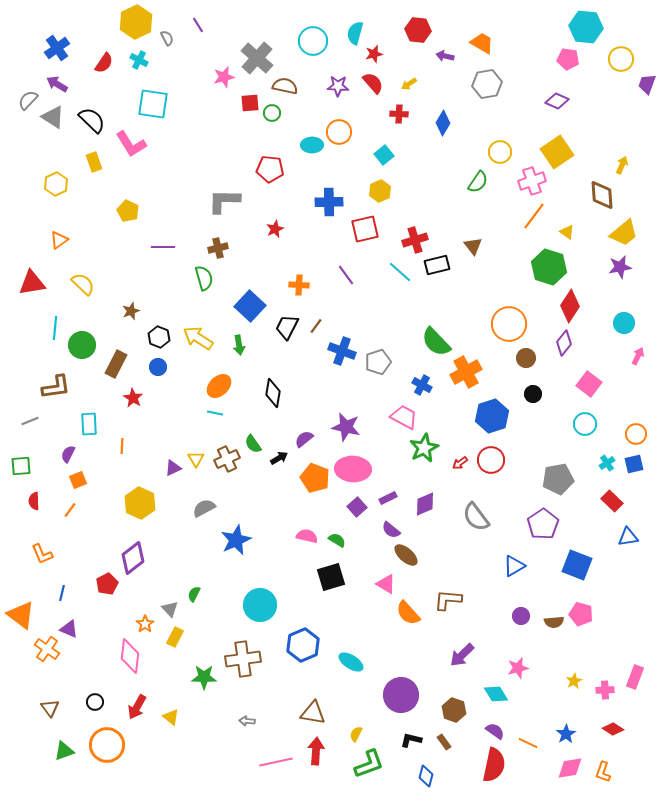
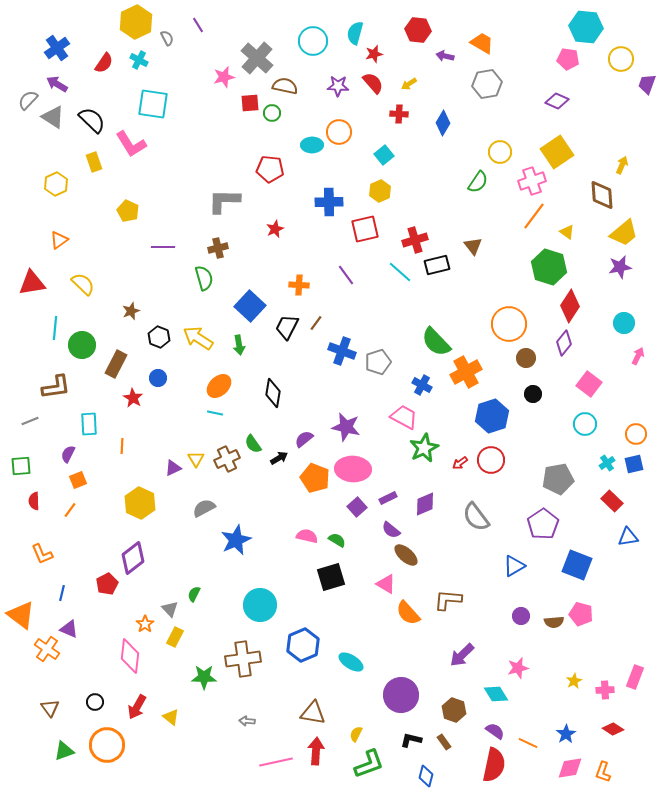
brown line at (316, 326): moved 3 px up
blue circle at (158, 367): moved 11 px down
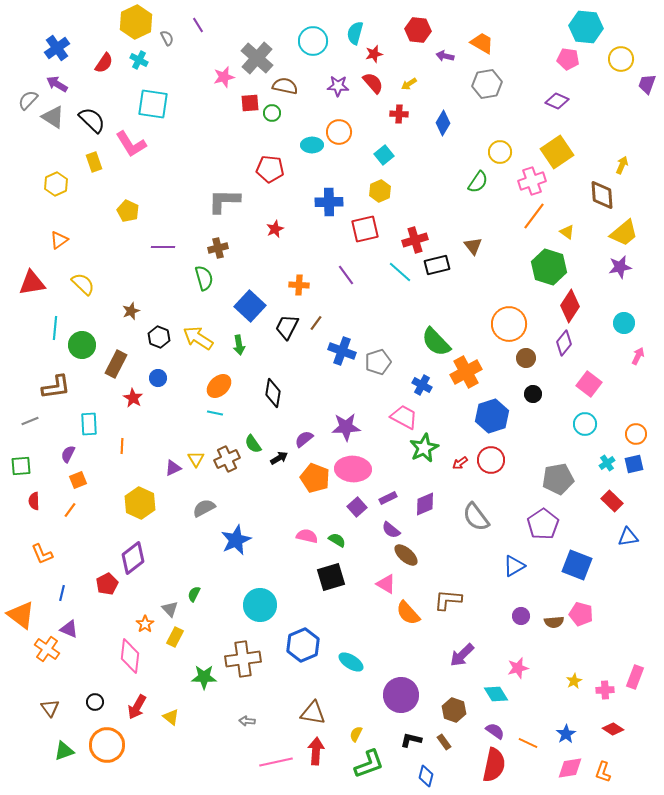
purple star at (346, 427): rotated 16 degrees counterclockwise
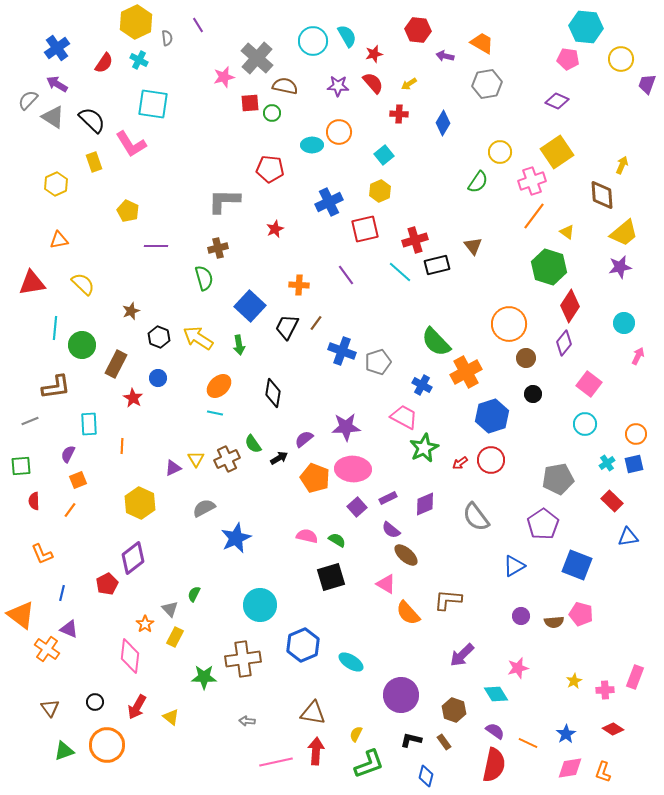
cyan semicircle at (355, 33): moved 8 px left, 3 px down; rotated 135 degrees clockwise
gray semicircle at (167, 38): rotated 21 degrees clockwise
blue cross at (329, 202): rotated 24 degrees counterclockwise
orange triangle at (59, 240): rotated 24 degrees clockwise
purple line at (163, 247): moved 7 px left, 1 px up
blue star at (236, 540): moved 2 px up
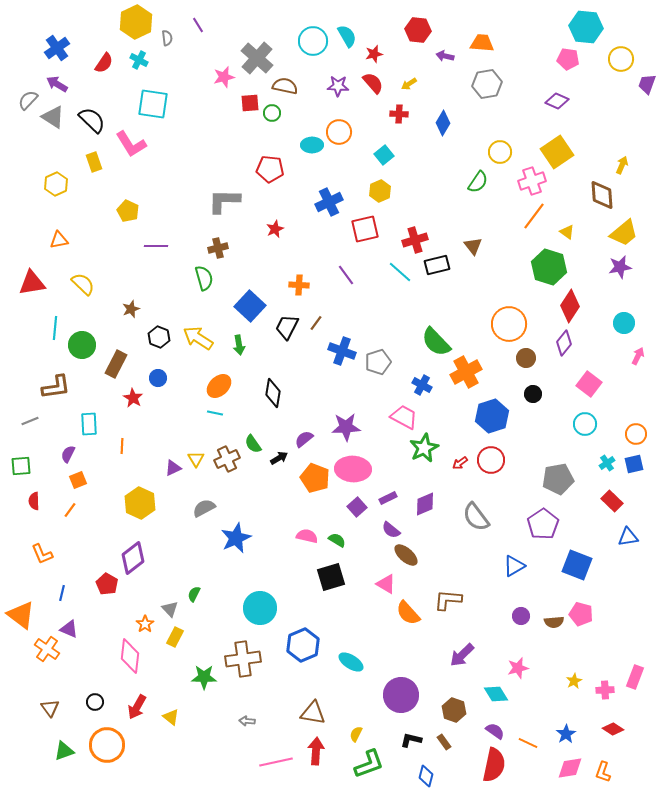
orange trapezoid at (482, 43): rotated 25 degrees counterclockwise
brown star at (131, 311): moved 2 px up
red pentagon at (107, 584): rotated 15 degrees counterclockwise
cyan circle at (260, 605): moved 3 px down
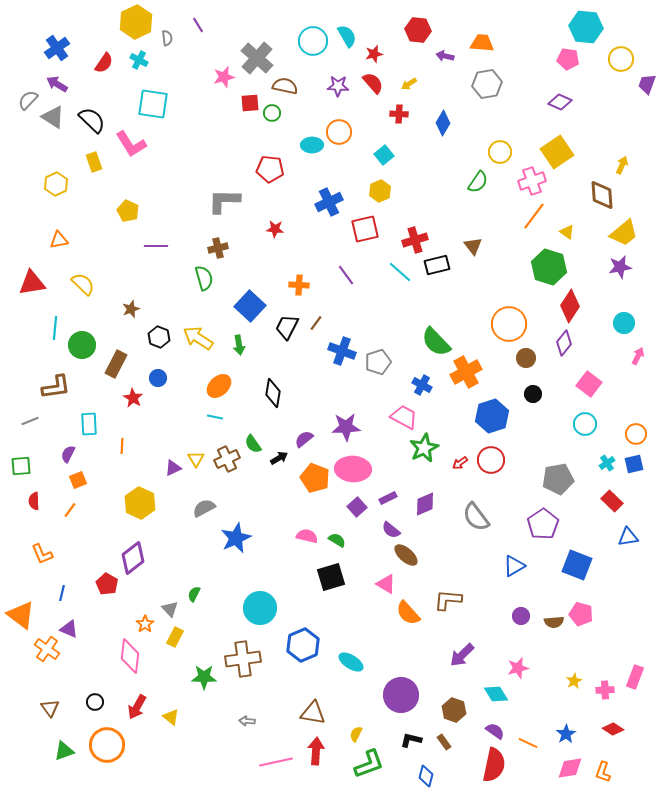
purple diamond at (557, 101): moved 3 px right, 1 px down
red star at (275, 229): rotated 30 degrees clockwise
cyan line at (215, 413): moved 4 px down
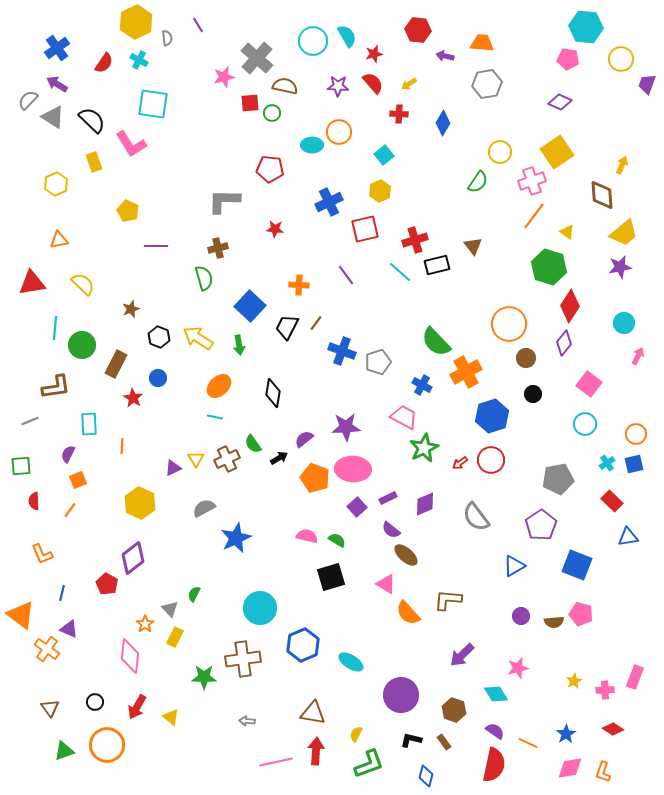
purple pentagon at (543, 524): moved 2 px left, 1 px down
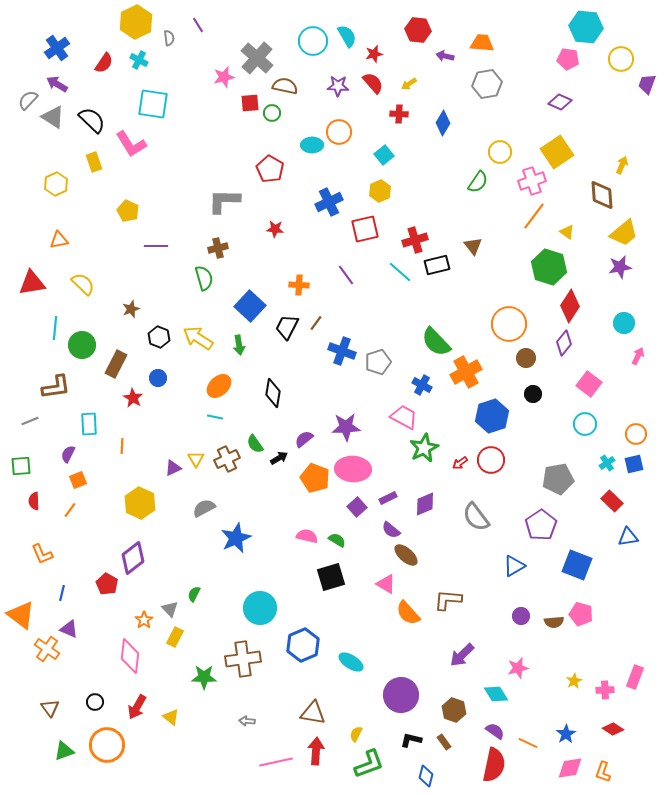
gray semicircle at (167, 38): moved 2 px right
red pentagon at (270, 169): rotated 24 degrees clockwise
green semicircle at (253, 444): moved 2 px right
orange star at (145, 624): moved 1 px left, 4 px up
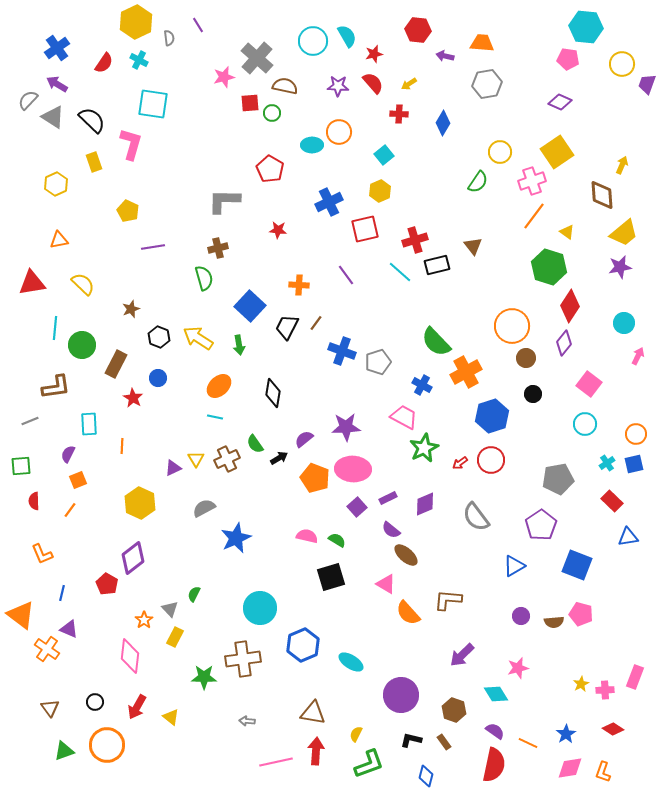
yellow circle at (621, 59): moved 1 px right, 5 px down
pink L-shape at (131, 144): rotated 132 degrees counterclockwise
red star at (275, 229): moved 3 px right, 1 px down
purple line at (156, 246): moved 3 px left, 1 px down; rotated 10 degrees counterclockwise
orange circle at (509, 324): moved 3 px right, 2 px down
yellow star at (574, 681): moved 7 px right, 3 px down
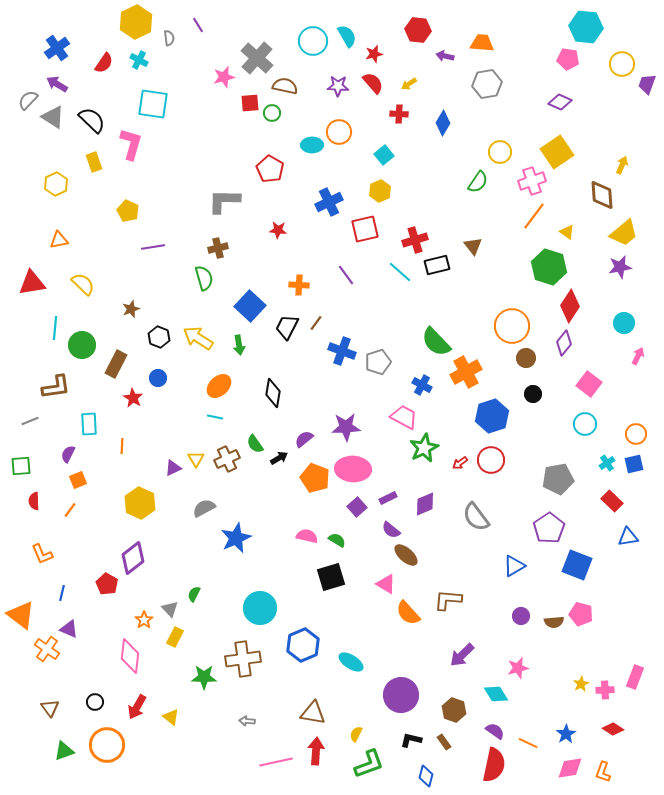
purple pentagon at (541, 525): moved 8 px right, 3 px down
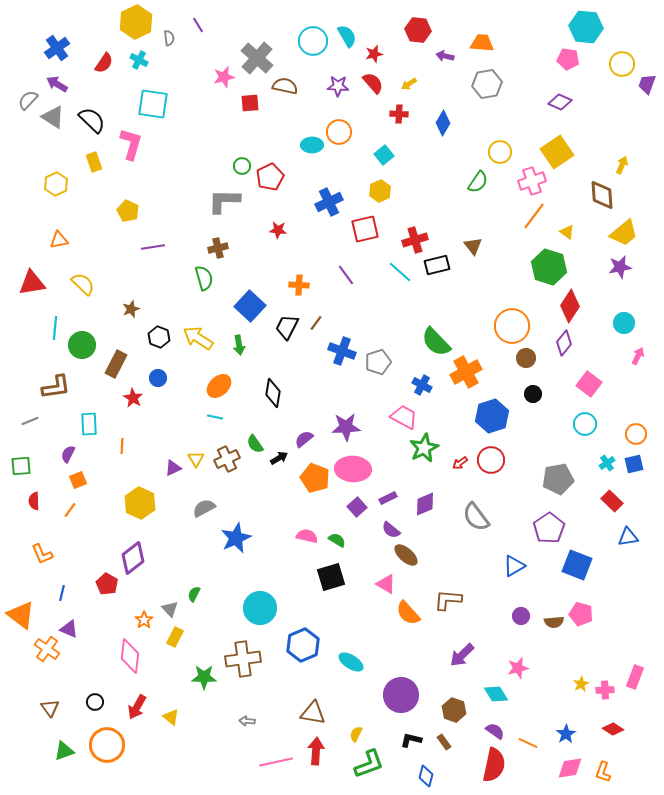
green circle at (272, 113): moved 30 px left, 53 px down
red pentagon at (270, 169): moved 8 px down; rotated 16 degrees clockwise
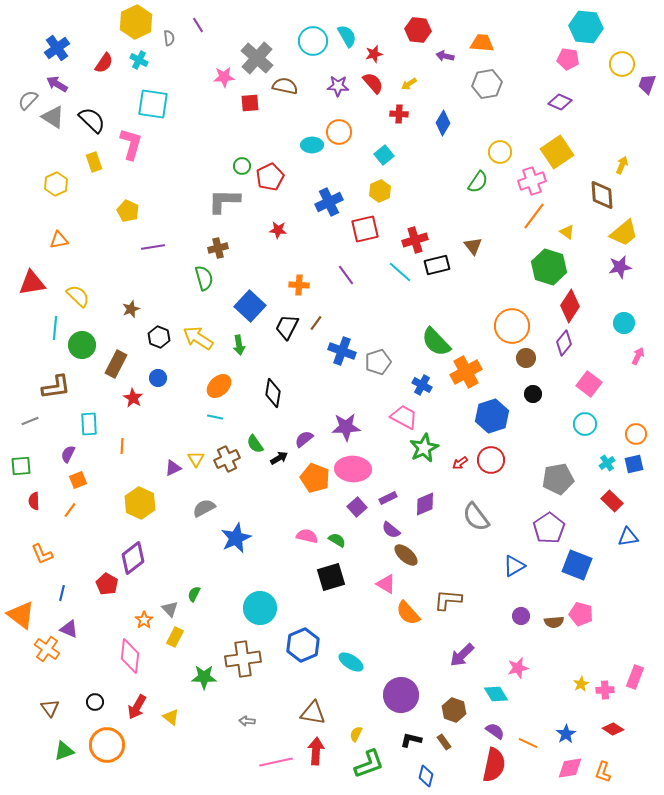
pink star at (224, 77): rotated 10 degrees clockwise
yellow semicircle at (83, 284): moved 5 px left, 12 px down
